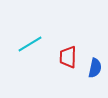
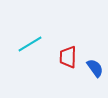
blue semicircle: rotated 48 degrees counterclockwise
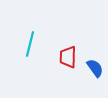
cyan line: rotated 45 degrees counterclockwise
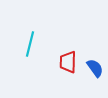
red trapezoid: moved 5 px down
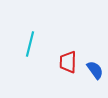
blue semicircle: moved 2 px down
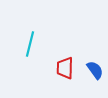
red trapezoid: moved 3 px left, 6 px down
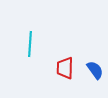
cyan line: rotated 10 degrees counterclockwise
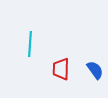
red trapezoid: moved 4 px left, 1 px down
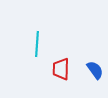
cyan line: moved 7 px right
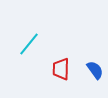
cyan line: moved 8 px left; rotated 35 degrees clockwise
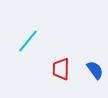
cyan line: moved 1 px left, 3 px up
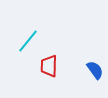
red trapezoid: moved 12 px left, 3 px up
